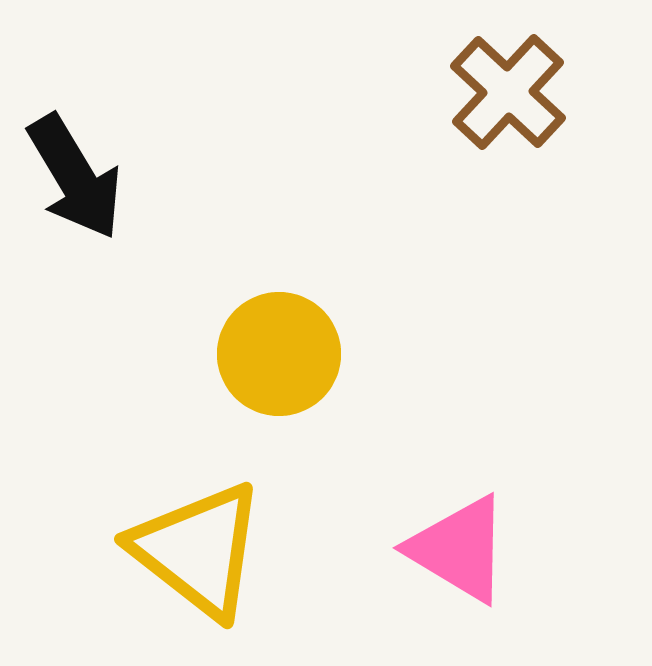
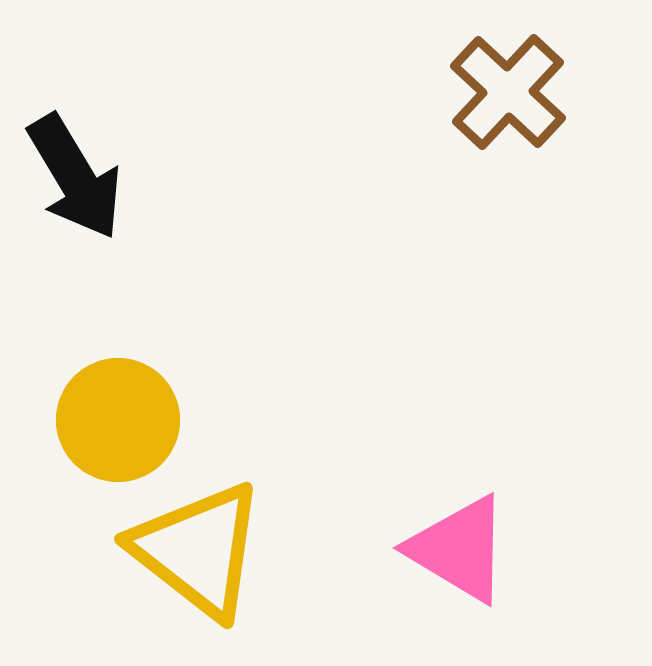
yellow circle: moved 161 px left, 66 px down
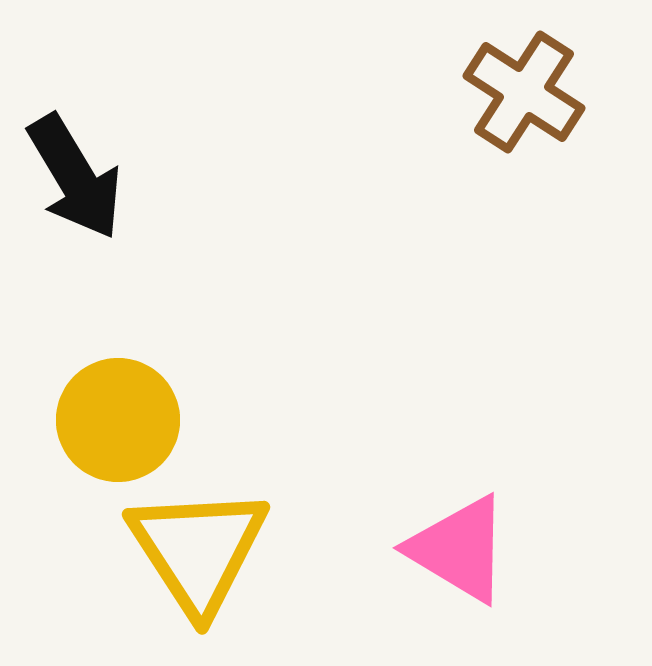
brown cross: moved 16 px right; rotated 10 degrees counterclockwise
yellow triangle: rotated 19 degrees clockwise
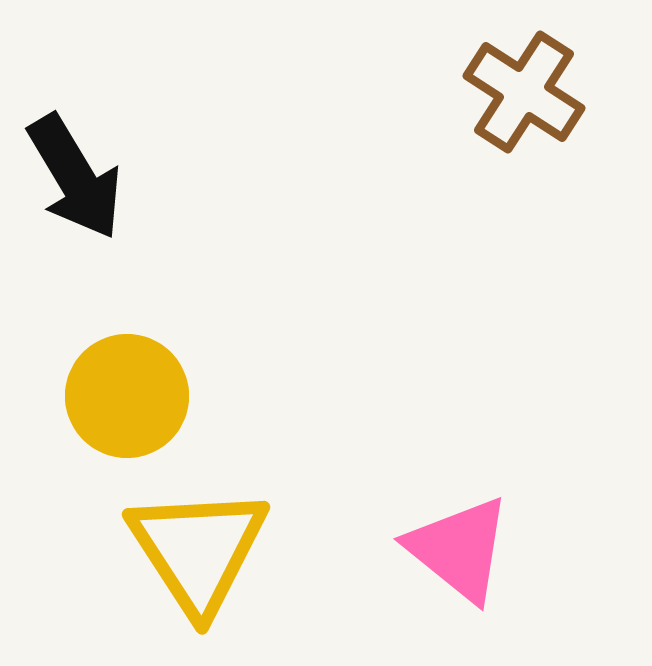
yellow circle: moved 9 px right, 24 px up
pink triangle: rotated 8 degrees clockwise
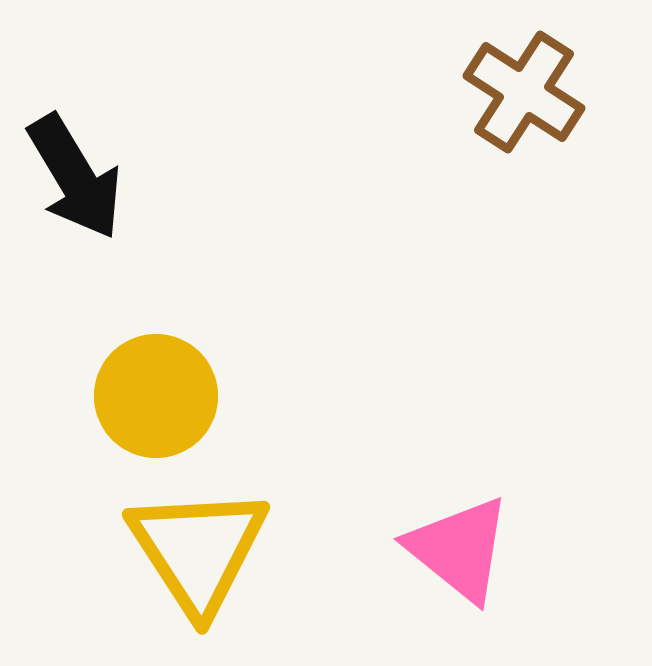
yellow circle: moved 29 px right
